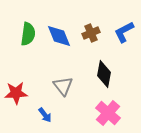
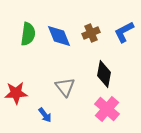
gray triangle: moved 2 px right, 1 px down
pink cross: moved 1 px left, 4 px up
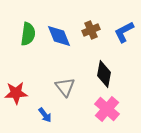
brown cross: moved 3 px up
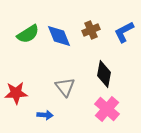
green semicircle: rotated 50 degrees clockwise
blue arrow: rotated 49 degrees counterclockwise
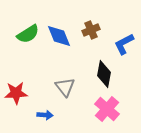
blue L-shape: moved 12 px down
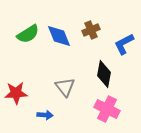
pink cross: rotated 15 degrees counterclockwise
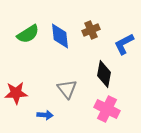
blue diamond: moved 1 px right; rotated 16 degrees clockwise
gray triangle: moved 2 px right, 2 px down
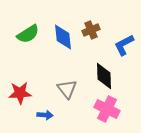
blue diamond: moved 3 px right, 1 px down
blue L-shape: moved 1 px down
black diamond: moved 2 px down; rotated 12 degrees counterclockwise
red star: moved 4 px right
